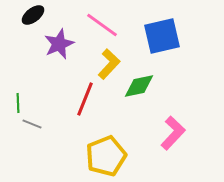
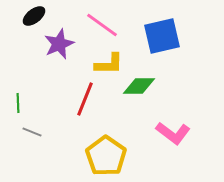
black ellipse: moved 1 px right, 1 px down
yellow L-shape: rotated 48 degrees clockwise
green diamond: rotated 12 degrees clockwise
gray line: moved 8 px down
pink L-shape: rotated 84 degrees clockwise
yellow pentagon: rotated 15 degrees counterclockwise
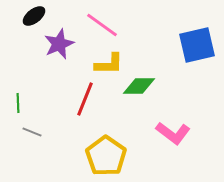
blue square: moved 35 px right, 9 px down
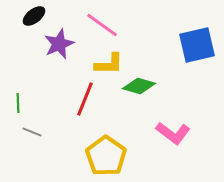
green diamond: rotated 16 degrees clockwise
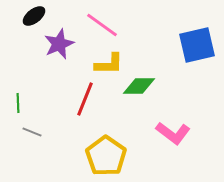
green diamond: rotated 16 degrees counterclockwise
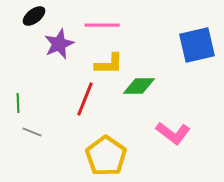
pink line: rotated 36 degrees counterclockwise
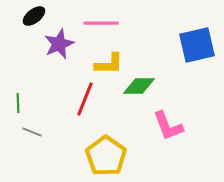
pink line: moved 1 px left, 2 px up
pink L-shape: moved 5 px left, 7 px up; rotated 32 degrees clockwise
